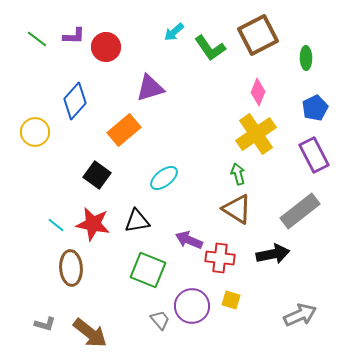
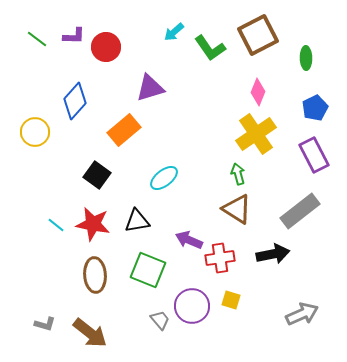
red cross: rotated 16 degrees counterclockwise
brown ellipse: moved 24 px right, 7 px down
gray arrow: moved 2 px right, 1 px up
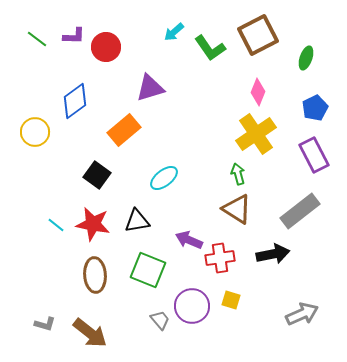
green ellipse: rotated 20 degrees clockwise
blue diamond: rotated 12 degrees clockwise
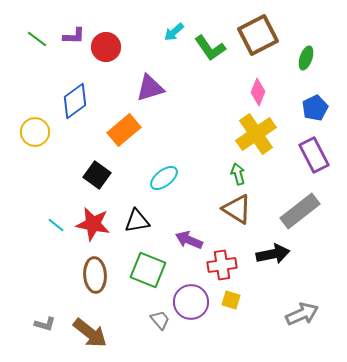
red cross: moved 2 px right, 7 px down
purple circle: moved 1 px left, 4 px up
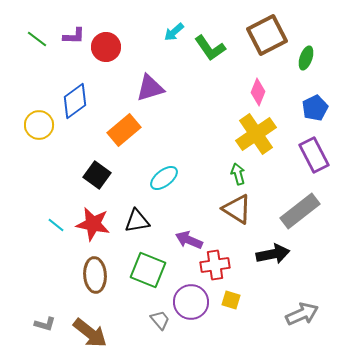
brown square: moved 9 px right
yellow circle: moved 4 px right, 7 px up
red cross: moved 7 px left
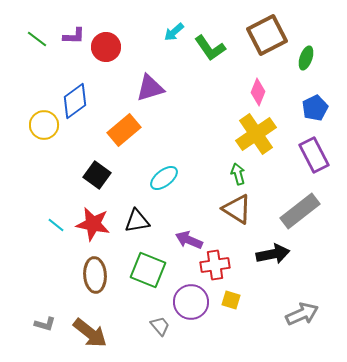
yellow circle: moved 5 px right
gray trapezoid: moved 6 px down
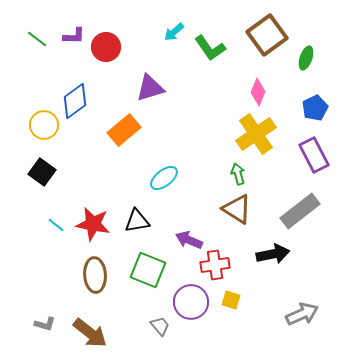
brown square: rotated 9 degrees counterclockwise
black square: moved 55 px left, 3 px up
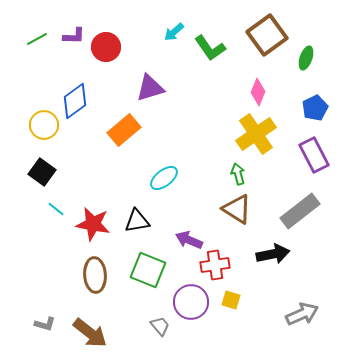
green line: rotated 65 degrees counterclockwise
cyan line: moved 16 px up
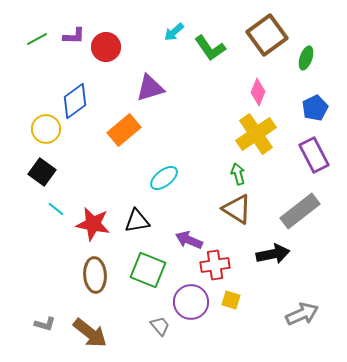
yellow circle: moved 2 px right, 4 px down
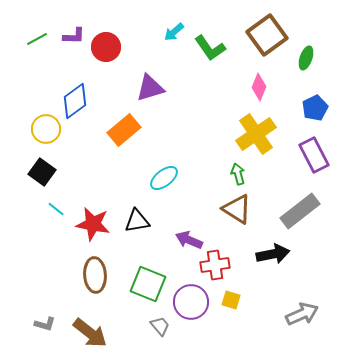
pink diamond: moved 1 px right, 5 px up
green square: moved 14 px down
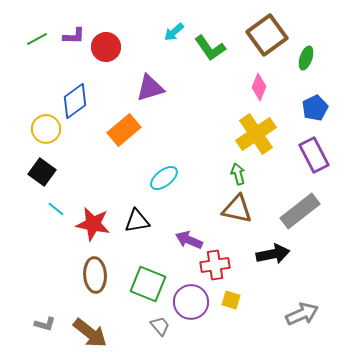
brown triangle: rotated 20 degrees counterclockwise
